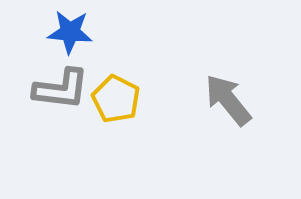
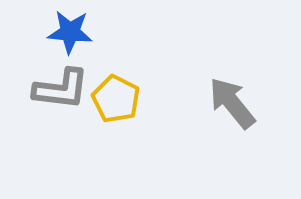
gray arrow: moved 4 px right, 3 px down
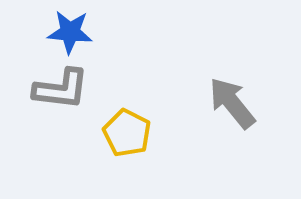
yellow pentagon: moved 11 px right, 34 px down
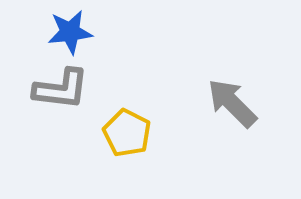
blue star: rotated 12 degrees counterclockwise
gray arrow: rotated 6 degrees counterclockwise
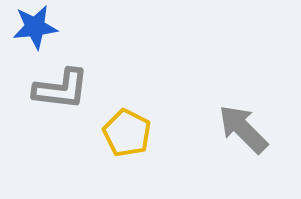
blue star: moved 35 px left, 5 px up
gray arrow: moved 11 px right, 26 px down
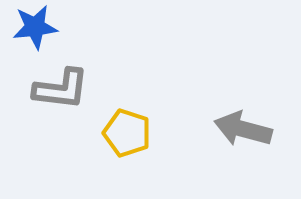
gray arrow: rotated 30 degrees counterclockwise
yellow pentagon: rotated 9 degrees counterclockwise
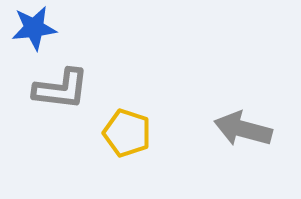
blue star: moved 1 px left, 1 px down
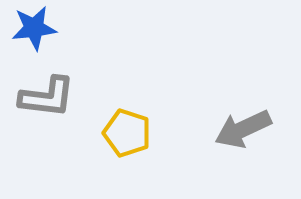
gray L-shape: moved 14 px left, 8 px down
gray arrow: rotated 40 degrees counterclockwise
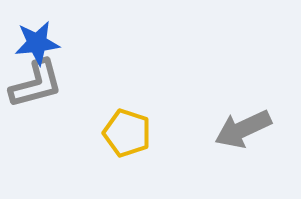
blue star: moved 3 px right, 15 px down
gray L-shape: moved 11 px left, 13 px up; rotated 22 degrees counterclockwise
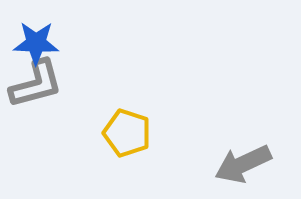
blue star: moved 1 px left; rotated 9 degrees clockwise
gray arrow: moved 35 px down
